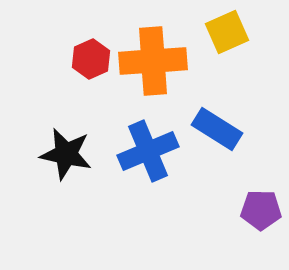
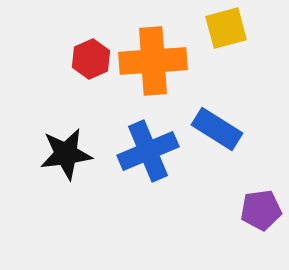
yellow square: moved 1 px left, 4 px up; rotated 9 degrees clockwise
black star: rotated 20 degrees counterclockwise
purple pentagon: rotated 9 degrees counterclockwise
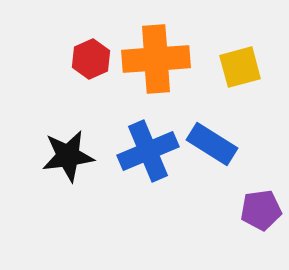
yellow square: moved 14 px right, 39 px down
orange cross: moved 3 px right, 2 px up
blue rectangle: moved 5 px left, 15 px down
black star: moved 2 px right, 2 px down
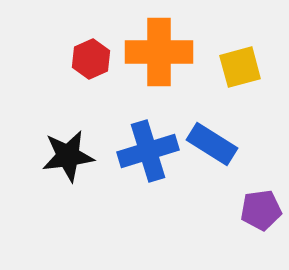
orange cross: moved 3 px right, 7 px up; rotated 4 degrees clockwise
blue cross: rotated 6 degrees clockwise
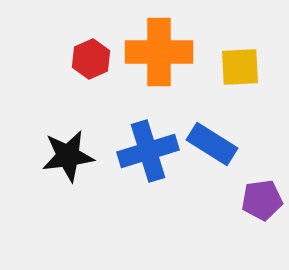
yellow square: rotated 12 degrees clockwise
purple pentagon: moved 1 px right, 10 px up
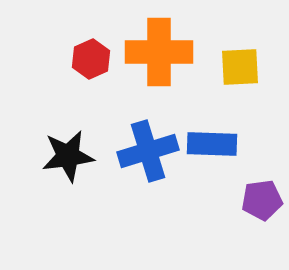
blue rectangle: rotated 30 degrees counterclockwise
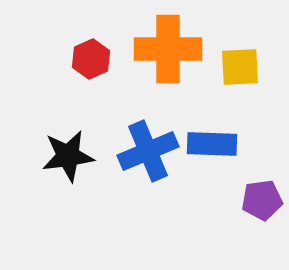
orange cross: moved 9 px right, 3 px up
blue cross: rotated 6 degrees counterclockwise
